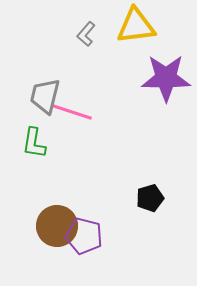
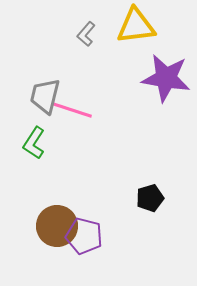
purple star: rotated 9 degrees clockwise
pink line: moved 2 px up
green L-shape: rotated 24 degrees clockwise
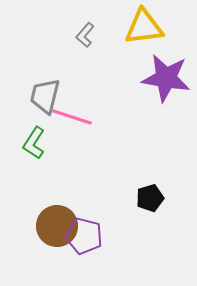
yellow triangle: moved 8 px right, 1 px down
gray L-shape: moved 1 px left, 1 px down
pink line: moved 7 px down
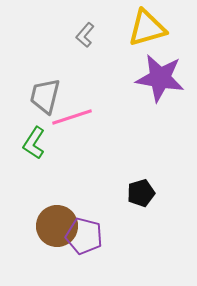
yellow triangle: moved 3 px right, 1 px down; rotated 9 degrees counterclockwise
purple star: moved 6 px left
pink line: rotated 36 degrees counterclockwise
black pentagon: moved 9 px left, 5 px up
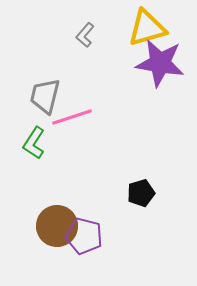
purple star: moved 15 px up
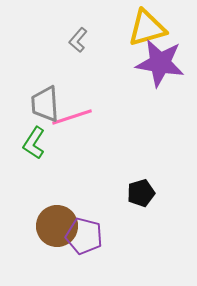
gray L-shape: moved 7 px left, 5 px down
gray trapezoid: moved 8 px down; rotated 18 degrees counterclockwise
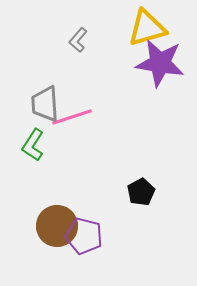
green L-shape: moved 1 px left, 2 px down
black pentagon: moved 1 px up; rotated 12 degrees counterclockwise
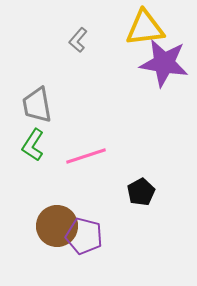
yellow triangle: moved 2 px left; rotated 9 degrees clockwise
purple star: moved 4 px right
gray trapezoid: moved 8 px left, 1 px down; rotated 6 degrees counterclockwise
pink line: moved 14 px right, 39 px down
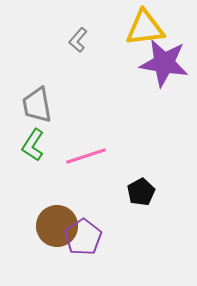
purple pentagon: moved 1 px left, 1 px down; rotated 24 degrees clockwise
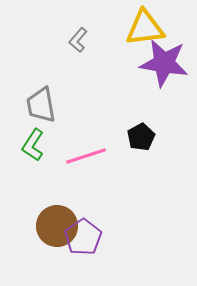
gray trapezoid: moved 4 px right
black pentagon: moved 55 px up
